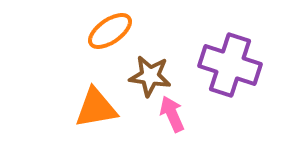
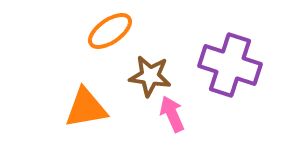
orange triangle: moved 10 px left
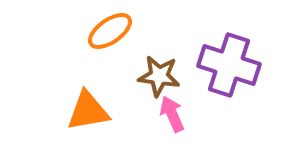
purple cross: moved 1 px left
brown star: moved 9 px right
orange triangle: moved 2 px right, 3 px down
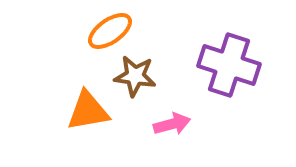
brown star: moved 24 px left
pink arrow: moved 10 px down; rotated 99 degrees clockwise
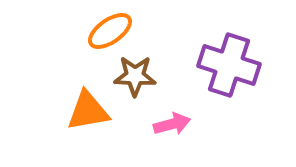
brown star: rotated 6 degrees counterclockwise
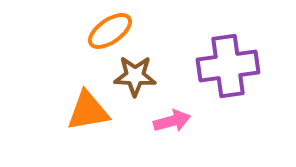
purple cross: moved 1 px left, 1 px down; rotated 26 degrees counterclockwise
pink arrow: moved 3 px up
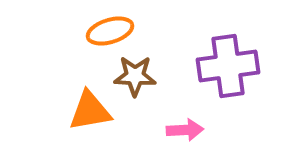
orange ellipse: rotated 18 degrees clockwise
orange triangle: moved 2 px right
pink arrow: moved 13 px right, 9 px down; rotated 12 degrees clockwise
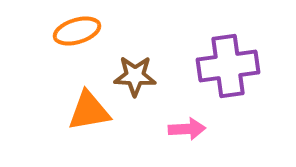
orange ellipse: moved 33 px left
orange triangle: moved 1 px left
pink arrow: moved 2 px right, 1 px up
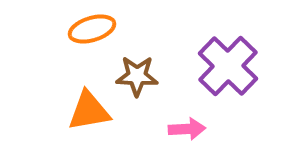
orange ellipse: moved 15 px right, 2 px up
purple cross: rotated 38 degrees counterclockwise
brown star: moved 2 px right
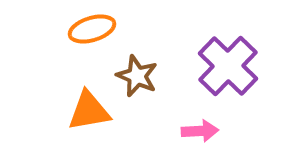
brown star: rotated 21 degrees clockwise
pink arrow: moved 13 px right, 2 px down
